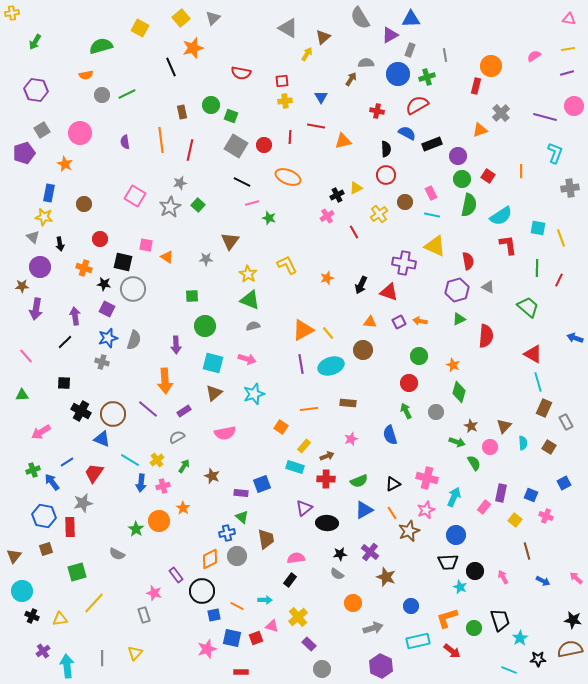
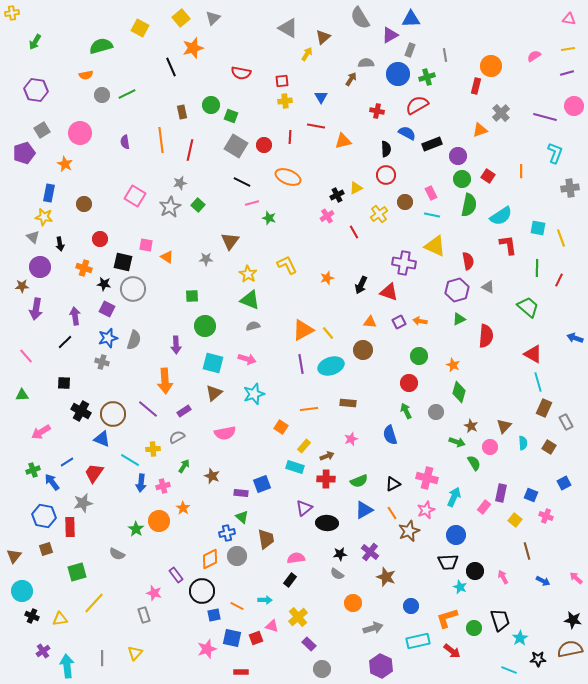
yellow cross at (157, 460): moved 4 px left, 11 px up; rotated 32 degrees clockwise
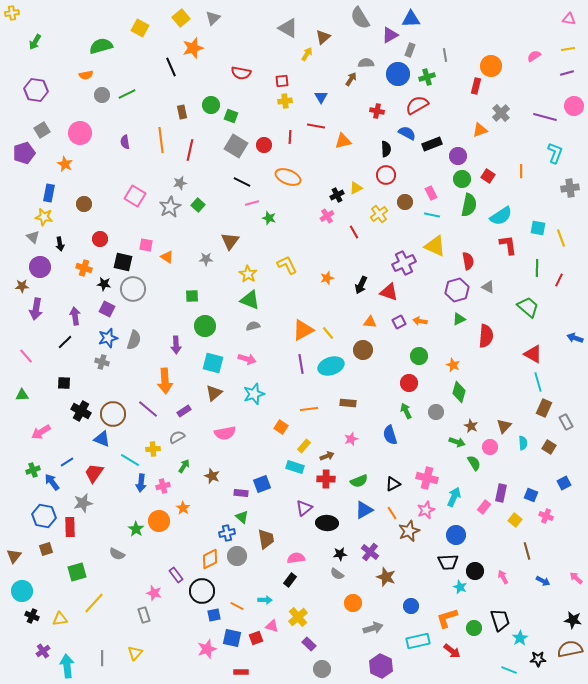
purple cross at (404, 263): rotated 35 degrees counterclockwise
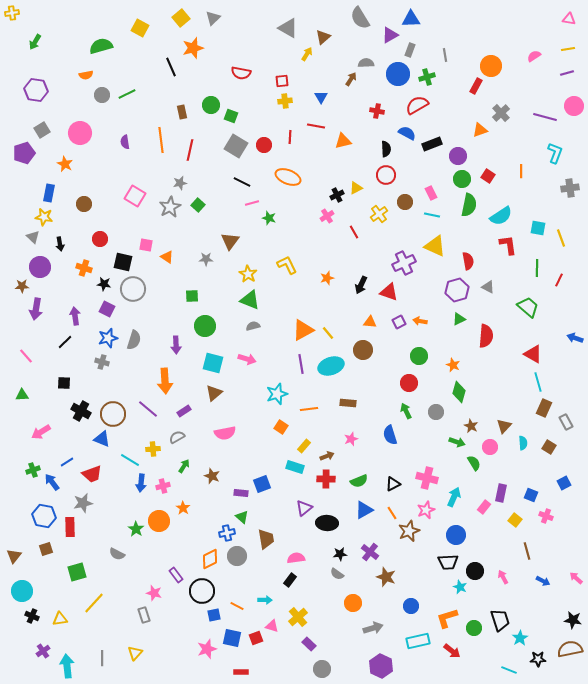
red rectangle at (476, 86): rotated 14 degrees clockwise
cyan star at (254, 394): moved 23 px right
red trapezoid at (94, 473): moved 2 px left, 1 px down; rotated 145 degrees counterclockwise
